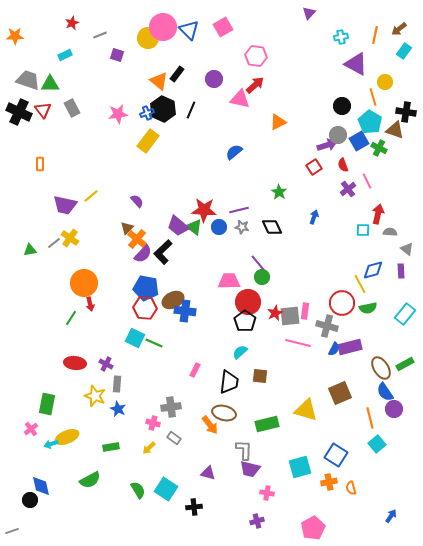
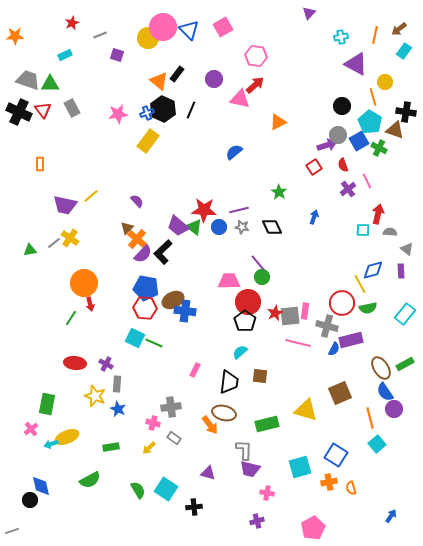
purple rectangle at (350, 347): moved 1 px right, 7 px up
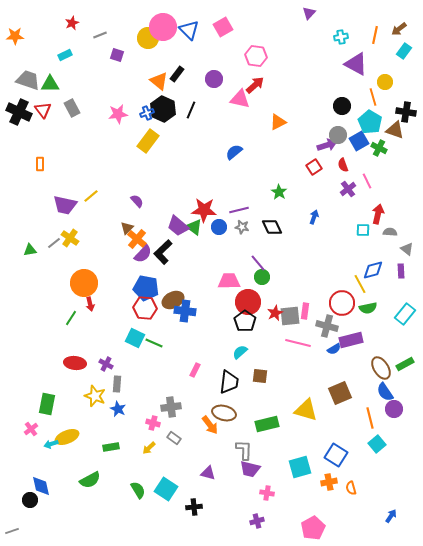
blue semicircle at (334, 349): rotated 32 degrees clockwise
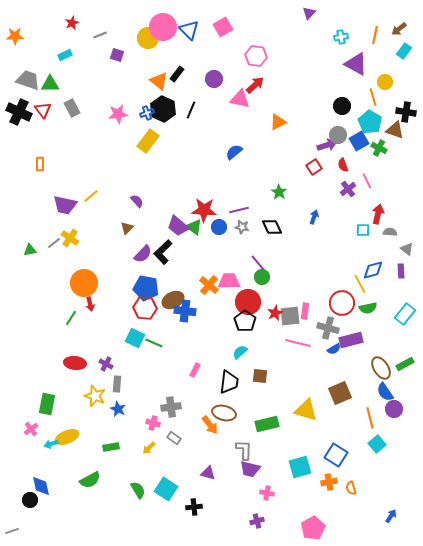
orange cross at (137, 239): moved 72 px right, 46 px down
gray cross at (327, 326): moved 1 px right, 2 px down
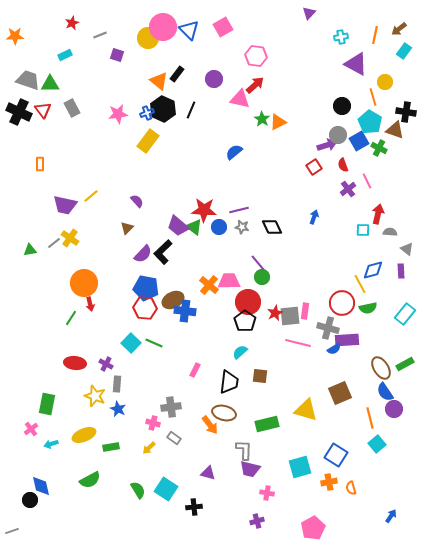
green star at (279, 192): moved 17 px left, 73 px up
cyan square at (135, 338): moved 4 px left, 5 px down; rotated 18 degrees clockwise
purple rectangle at (351, 340): moved 4 px left; rotated 10 degrees clockwise
yellow ellipse at (67, 437): moved 17 px right, 2 px up
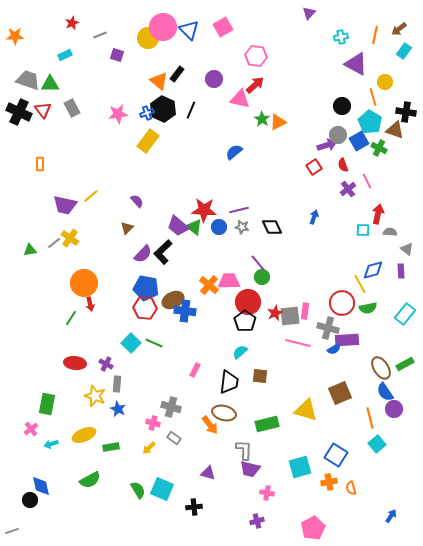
gray cross at (171, 407): rotated 24 degrees clockwise
cyan square at (166, 489): moved 4 px left; rotated 10 degrees counterclockwise
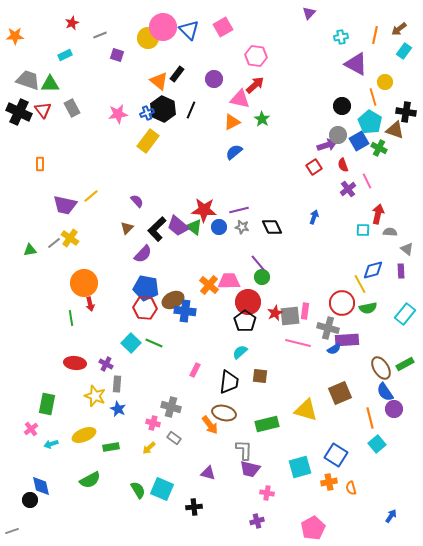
orange triangle at (278, 122): moved 46 px left
black L-shape at (163, 252): moved 6 px left, 23 px up
green line at (71, 318): rotated 42 degrees counterclockwise
